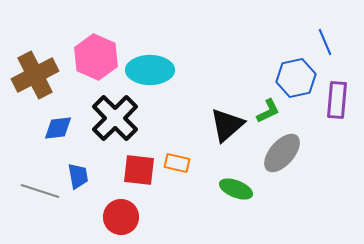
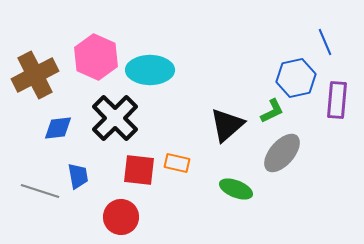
green L-shape: moved 4 px right
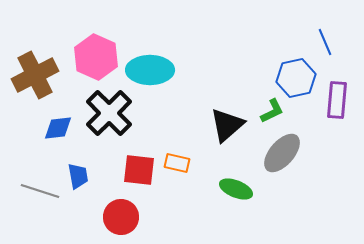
black cross: moved 6 px left, 5 px up
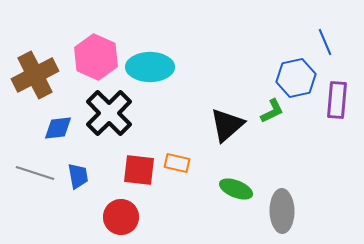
cyan ellipse: moved 3 px up
gray ellipse: moved 58 px down; rotated 42 degrees counterclockwise
gray line: moved 5 px left, 18 px up
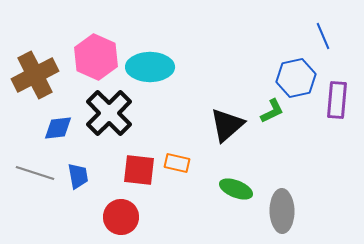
blue line: moved 2 px left, 6 px up
